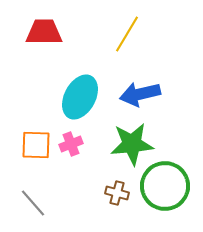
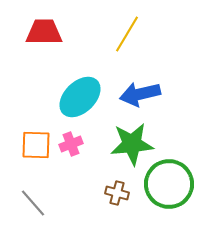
cyan ellipse: rotated 18 degrees clockwise
green circle: moved 4 px right, 2 px up
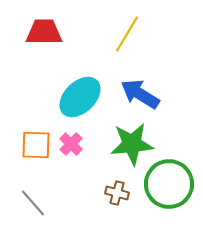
blue arrow: rotated 45 degrees clockwise
pink cross: rotated 25 degrees counterclockwise
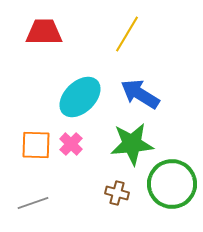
green circle: moved 3 px right
gray line: rotated 68 degrees counterclockwise
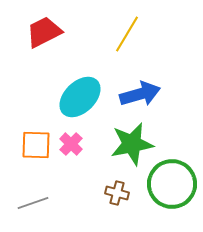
red trapezoid: rotated 27 degrees counterclockwise
blue arrow: rotated 132 degrees clockwise
green star: rotated 6 degrees counterclockwise
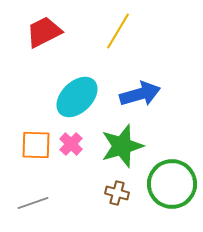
yellow line: moved 9 px left, 3 px up
cyan ellipse: moved 3 px left
green star: moved 10 px left, 2 px down; rotated 6 degrees counterclockwise
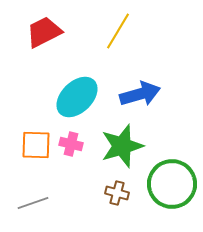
pink cross: rotated 30 degrees counterclockwise
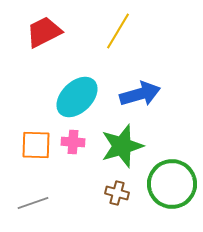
pink cross: moved 2 px right, 2 px up; rotated 10 degrees counterclockwise
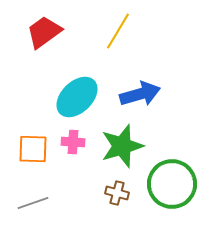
red trapezoid: rotated 9 degrees counterclockwise
orange square: moved 3 px left, 4 px down
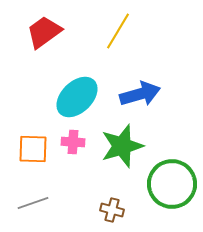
brown cross: moved 5 px left, 17 px down
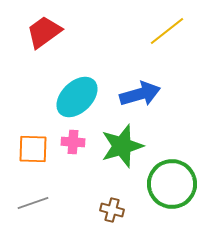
yellow line: moved 49 px right; rotated 21 degrees clockwise
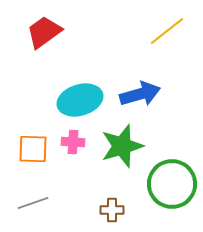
cyan ellipse: moved 3 px right, 3 px down; rotated 27 degrees clockwise
brown cross: rotated 15 degrees counterclockwise
